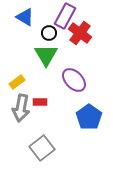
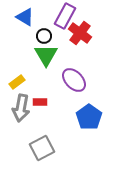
black circle: moved 5 px left, 3 px down
gray square: rotated 10 degrees clockwise
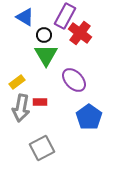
black circle: moved 1 px up
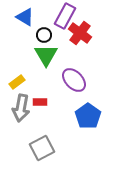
blue pentagon: moved 1 px left, 1 px up
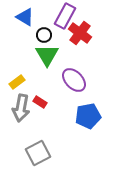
green triangle: moved 1 px right
red rectangle: rotated 32 degrees clockwise
blue pentagon: rotated 25 degrees clockwise
gray square: moved 4 px left, 5 px down
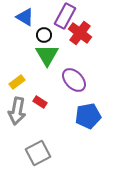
gray arrow: moved 4 px left, 3 px down
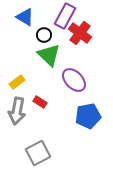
green triangle: moved 2 px right; rotated 15 degrees counterclockwise
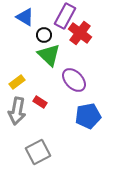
gray square: moved 1 px up
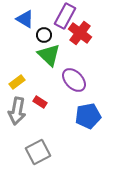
blue triangle: moved 2 px down
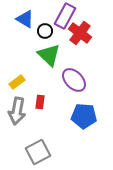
black circle: moved 1 px right, 4 px up
red rectangle: rotated 64 degrees clockwise
blue pentagon: moved 4 px left; rotated 15 degrees clockwise
